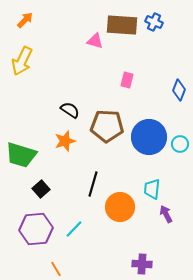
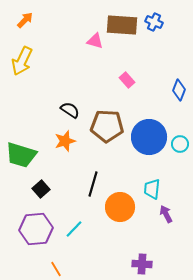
pink rectangle: rotated 56 degrees counterclockwise
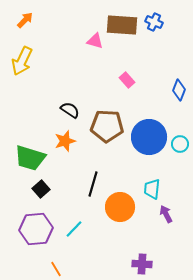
green trapezoid: moved 9 px right, 3 px down
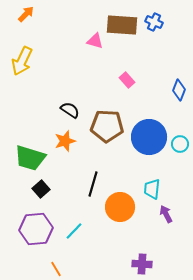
orange arrow: moved 1 px right, 6 px up
cyan line: moved 2 px down
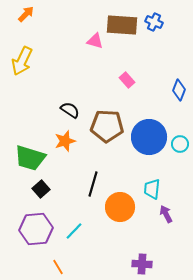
orange line: moved 2 px right, 2 px up
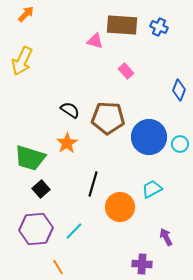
blue cross: moved 5 px right, 5 px down
pink rectangle: moved 1 px left, 9 px up
brown pentagon: moved 1 px right, 8 px up
orange star: moved 2 px right, 2 px down; rotated 15 degrees counterclockwise
cyan trapezoid: rotated 55 degrees clockwise
purple arrow: moved 23 px down
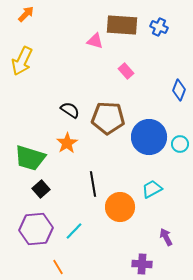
black line: rotated 25 degrees counterclockwise
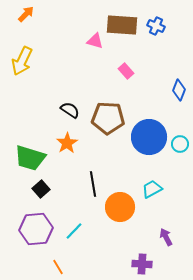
blue cross: moved 3 px left, 1 px up
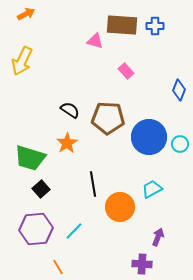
orange arrow: rotated 18 degrees clockwise
blue cross: moved 1 px left; rotated 24 degrees counterclockwise
purple arrow: moved 8 px left; rotated 48 degrees clockwise
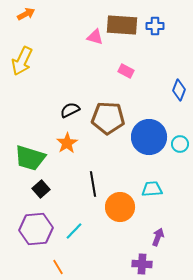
pink triangle: moved 4 px up
pink rectangle: rotated 21 degrees counterclockwise
black semicircle: rotated 60 degrees counterclockwise
cyan trapezoid: rotated 25 degrees clockwise
